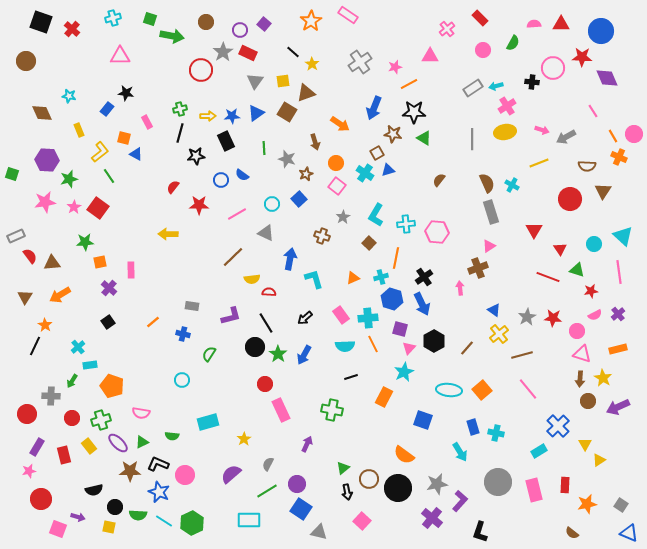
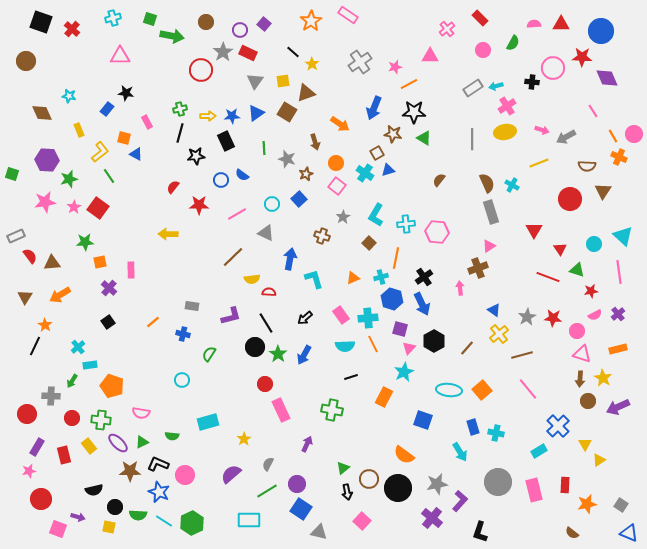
green cross at (101, 420): rotated 24 degrees clockwise
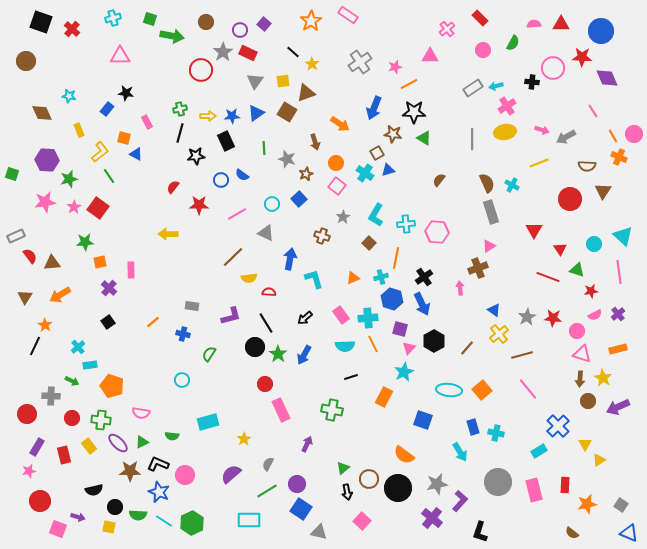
yellow semicircle at (252, 279): moved 3 px left, 1 px up
green arrow at (72, 381): rotated 96 degrees counterclockwise
red circle at (41, 499): moved 1 px left, 2 px down
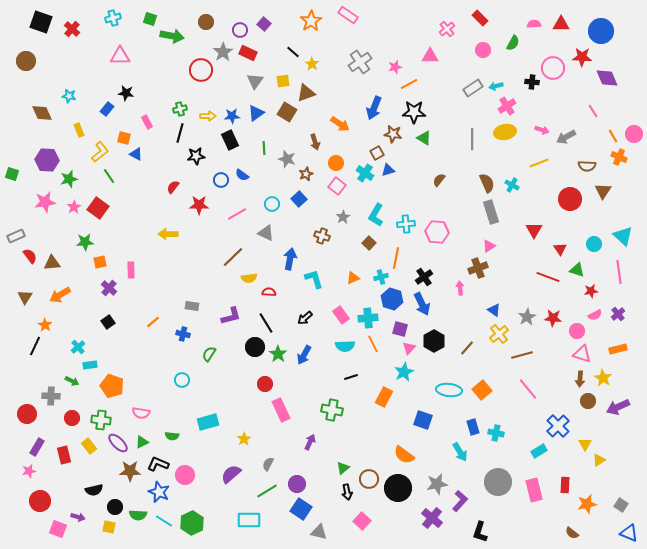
black rectangle at (226, 141): moved 4 px right, 1 px up
purple arrow at (307, 444): moved 3 px right, 2 px up
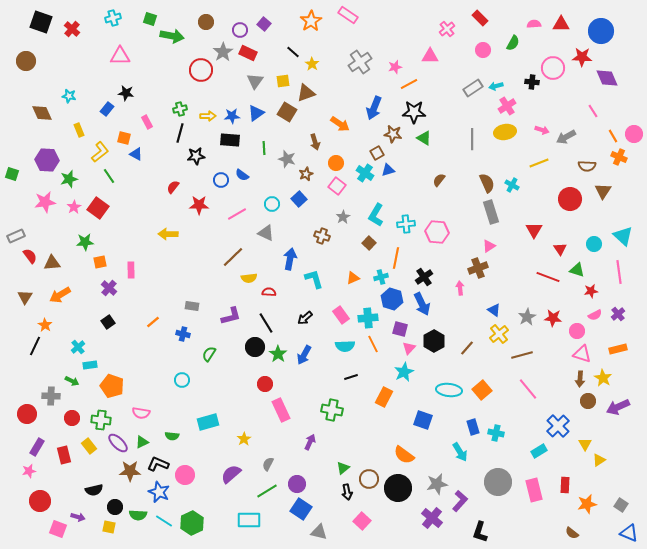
black rectangle at (230, 140): rotated 60 degrees counterclockwise
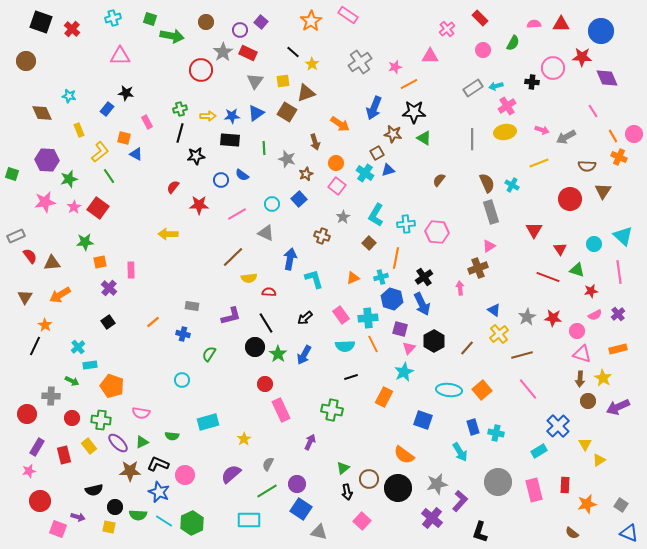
purple square at (264, 24): moved 3 px left, 2 px up
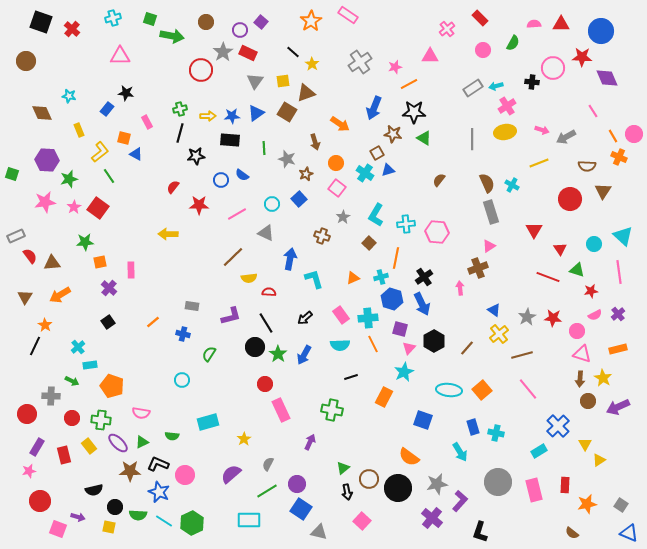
pink square at (337, 186): moved 2 px down
cyan semicircle at (345, 346): moved 5 px left, 1 px up
orange semicircle at (404, 455): moved 5 px right, 2 px down
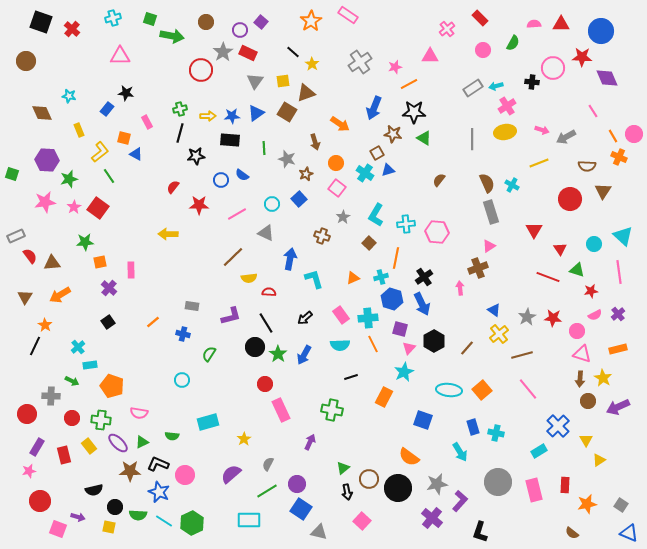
pink semicircle at (141, 413): moved 2 px left
yellow triangle at (585, 444): moved 1 px right, 4 px up
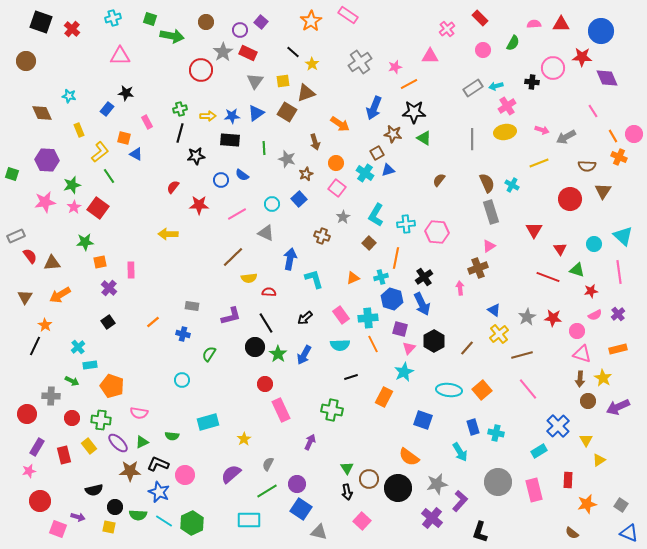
green star at (69, 179): moved 3 px right, 6 px down
green triangle at (343, 468): moved 4 px right; rotated 24 degrees counterclockwise
red rectangle at (565, 485): moved 3 px right, 5 px up
